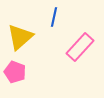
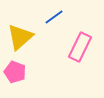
blue line: rotated 42 degrees clockwise
pink rectangle: rotated 16 degrees counterclockwise
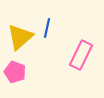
blue line: moved 7 px left, 11 px down; rotated 42 degrees counterclockwise
pink rectangle: moved 1 px right, 8 px down
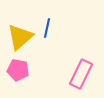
pink rectangle: moved 19 px down
pink pentagon: moved 3 px right, 2 px up; rotated 10 degrees counterclockwise
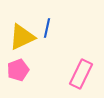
yellow triangle: moved 2 px right; rotated 16 degrees clockwise
pink pentagon: rotated 30 degrees counterclockwise
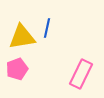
yellow triangle: rotated 16 degrees clockwise
pink pentagon: moved 1 px left, 1 px up
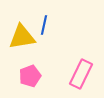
blue line: moved 3 px left, 3 px up
pink pentagon: moved 13 px right, 7 px down
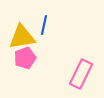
pink pentagon: moved 5 px left, 18 px up
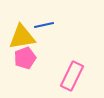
blue line: rotated 66 degrees clockwise
pink rectangle: moved 9 px left, 2 px down
